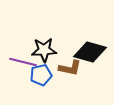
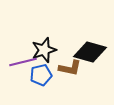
black star: rotated 15 degrees counterclockwise
purple line: rotated 28 degrees counterclockwise
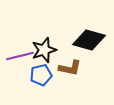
black diamond: moved 1 px left, 12 px up
purple line: moved 3 px left, 6 px up
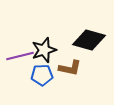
blue pentagon: moved 1 px right; rotated 10 degrees clockwise
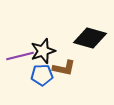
black diamond: moved 1 px right, 2 px up
black star: moved 1 px left, 1 px down
brown L-shape: moved 6 px left
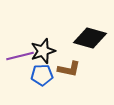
brown L-shape: moved 5 px right, 1 px down
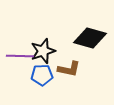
purple line: rotated 16 degrees clockwise
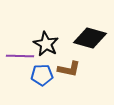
black star: moved 3 px right, 7 px up; rotated 25 degrees counterclockwise
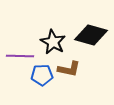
black diamond: moved 1 px right, 3 px up
black star: moved 7 px right, 2 px up
